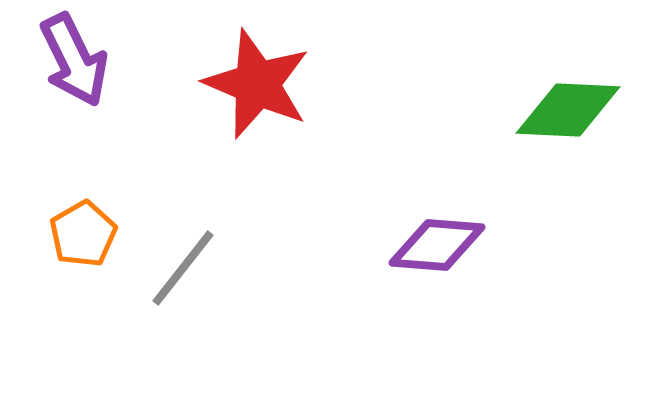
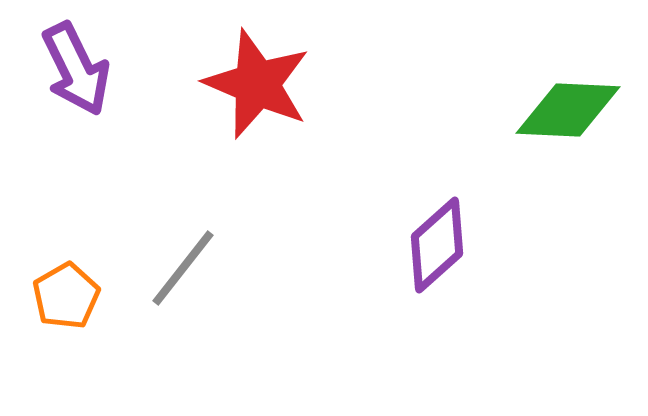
purple arrow: moved 2 px right, 9 px down
orange pentagon: moved 17 px left, 62 px down
purple diamond: rotated 46 degrees counterclockwise
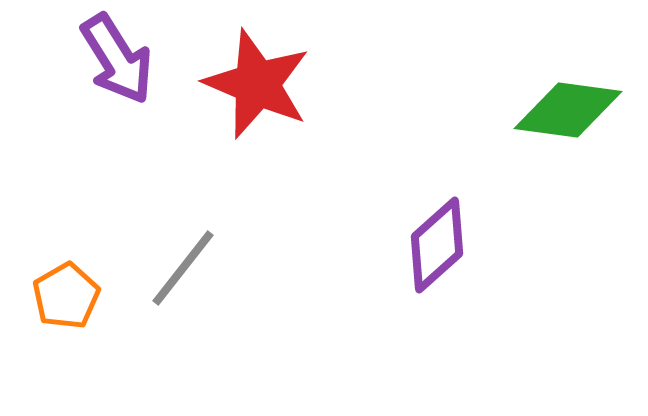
purple arrow: moved 41 px right, 10 px up; rotated 6 degrees counterclockwise
green diamond: rotated 5 degrees clockwise
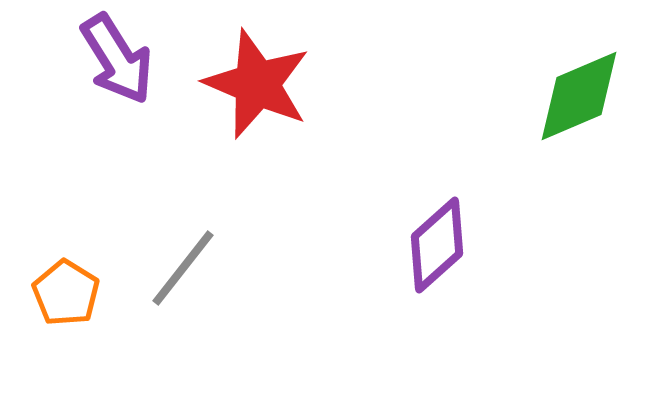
green diamond: moved 11 px right, 14 px up; rotated 31 degrees counterclockwise
orange pentagon: moved 3 px up; rotated 10 degrees counterclockwise
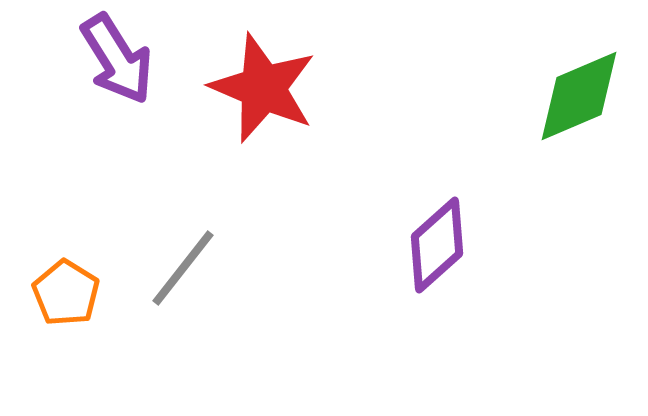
red star: moved 6 px right, 4 px down
